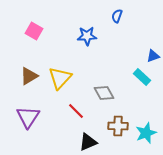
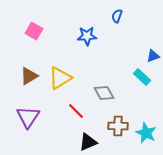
yellow triangle: rotated 15 degrees clockwise
cyan star: rotated 25 degrees counterclockwise
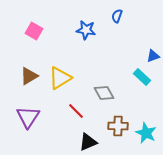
blue star: moved 1 px left, 6 px up; rotated 12 degrees clockwise
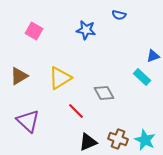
blue semicircle: moved 2 px right, 1 px up; rotated 96 degrees counterclockwise
brown triangle: moved 10 px left
purple triangle: moved 4 px down; rotated 20 degrees counterclockwise
brown cross: moved 13 px down; rotated 18 degrees clockwise
cyan star: moved 1 px left, 7 px down
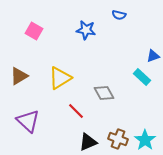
cyan star: rotated 10 degrees clockwise
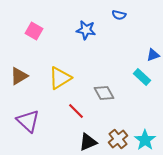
blue triangle: moved 1 px up
brown cross: rotated 30 degrees clockwise
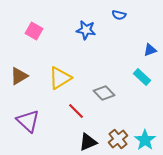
blue triangle: moved 3 px left, 5 px up
gray diamond: rotated 15 degrees counterclockwise
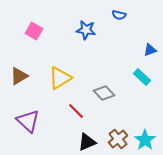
black triangle: moved 1 px left
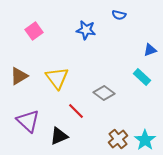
pink square: rotated 24 degrees clockwise
yellow triangle: moved 3 px left; rotated 35 degrees counterclockwise
gray diamond: rotated 10 degrees counterclockwise
black triangle: moved 28 px left, 6 px up
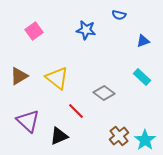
blue triangle: moved 7 px left, 9 px up
yellow triangle: rotated 15 degrees counterclockwise
brown cross: moved 1 px right, 3 px up
